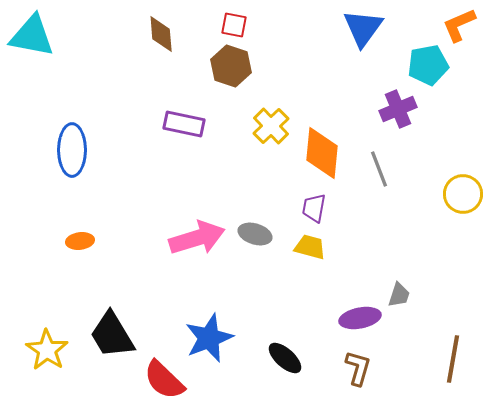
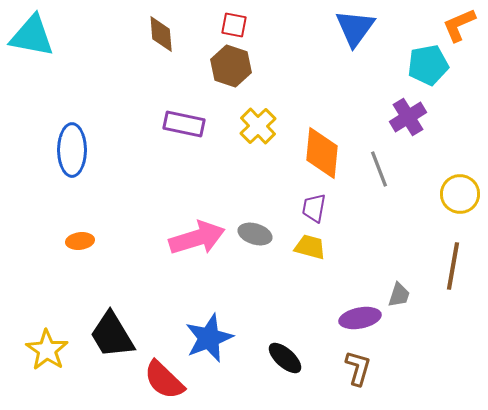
blue triangle: moved 8 px left
purple cross: moved 10 px right, 8 px down; rotated 9 degrees counterclockwise
yellow cross: moved 13 px left
yellow circle: moved 3 px left
brown line: moved 93 px up
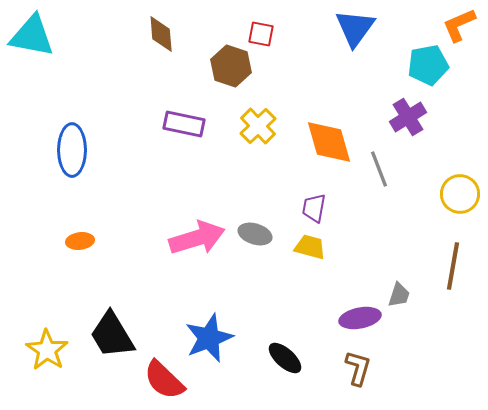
red square: moved 27 px right, 9 px down
orange diamond: moved 7 px right, 11 px up; rotated 22 degrees counterclockwise
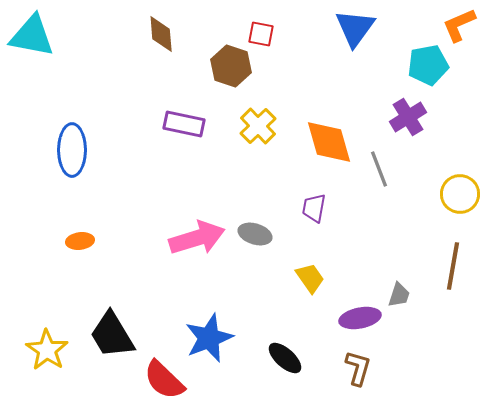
yellow trapezoid: moved 31 px down; rotated 40 degrees clockwise
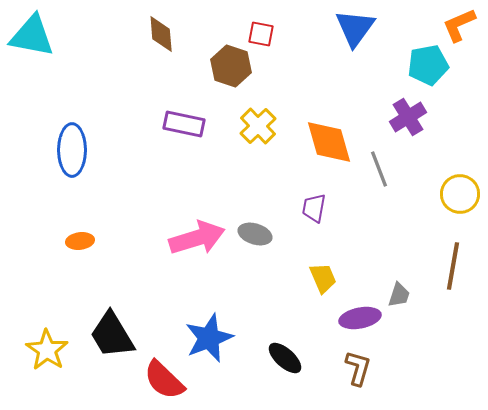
yellow trapezoid: moved 13 px right; rotated 12 degrees clockwise
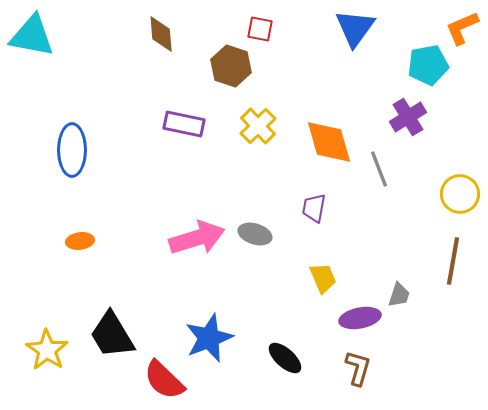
orange L-shape: moved 3 px right, 3 px down
red square: moved 1 px left, 5 px up
brown line: moved 5 px up
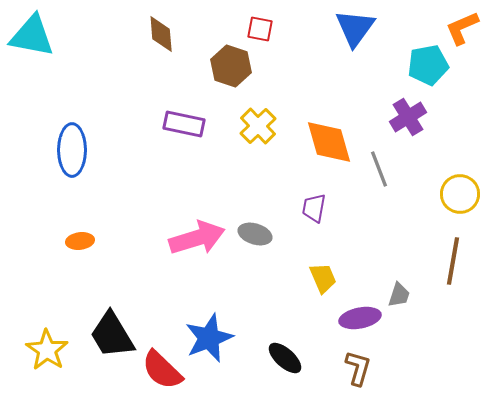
red semicircle: moved 2 px left, 10 px up
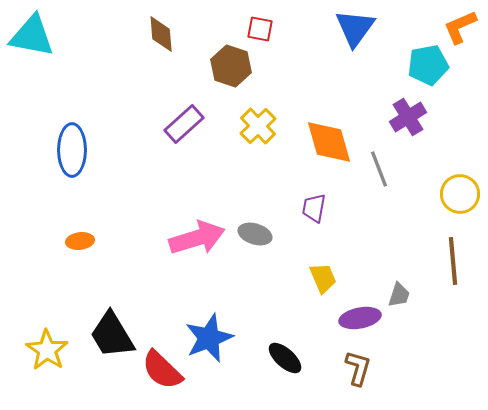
orange L-shape: moved 2 px left, 1 px up
purple rectangle: rotated 54 degrees counterclockwise
brown line: rotated 15 degrees counterclockwise
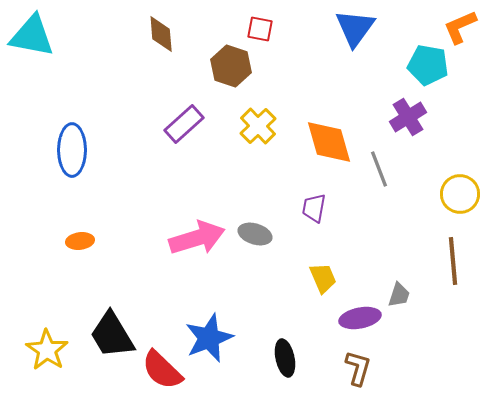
cyan pentagon: rotated 21 degrees clockwise
black ellipse: rotated 36 degrees clockwise
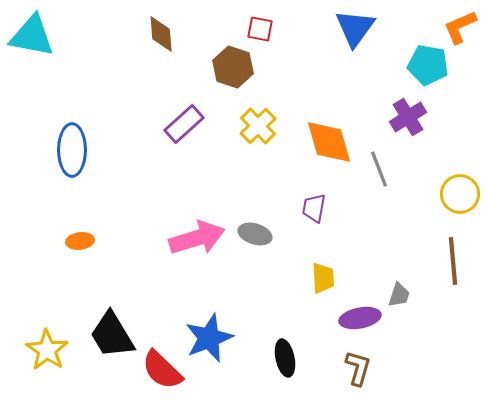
brown hexagon: moved 2 px right, 1 px down
yellow trapezoid: rotated 20 degrees clockwise
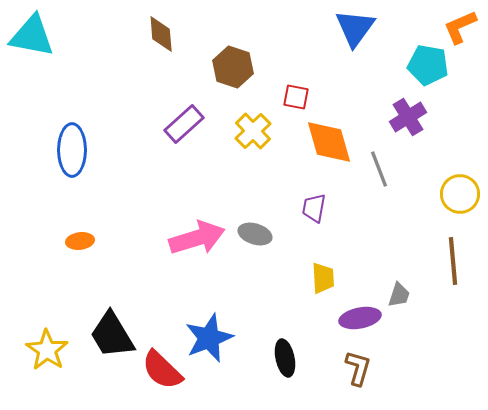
red square: moved 36 px right, 68 px down
yellow cross: moved 5 px left, 5 px down
